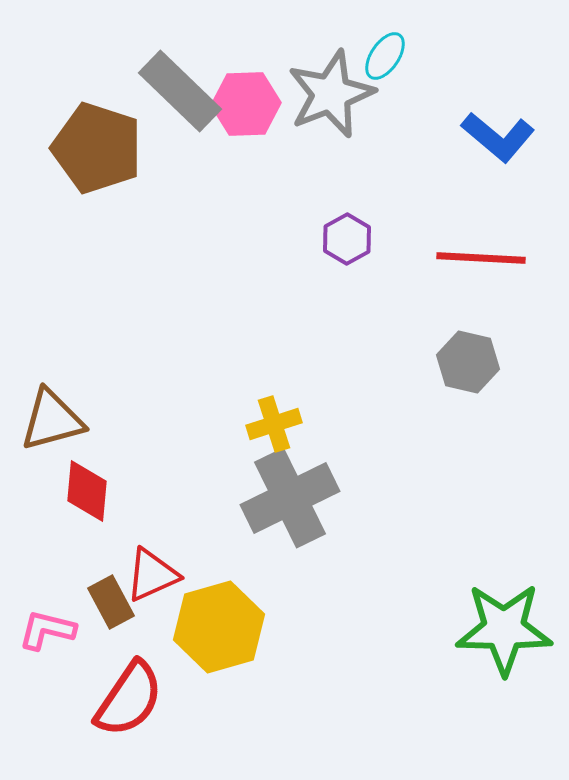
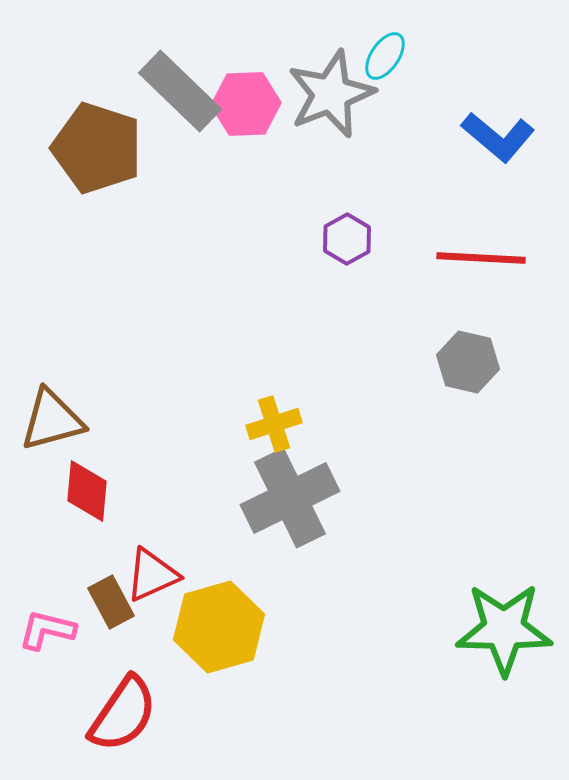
red semicircle: moved 6 px left, 15 px down
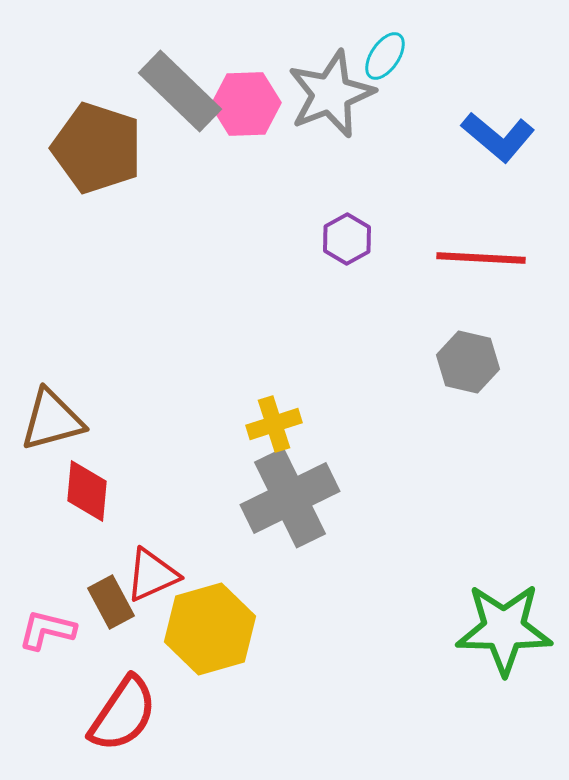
yellow hexagon: moved 9 px left, 2 px down
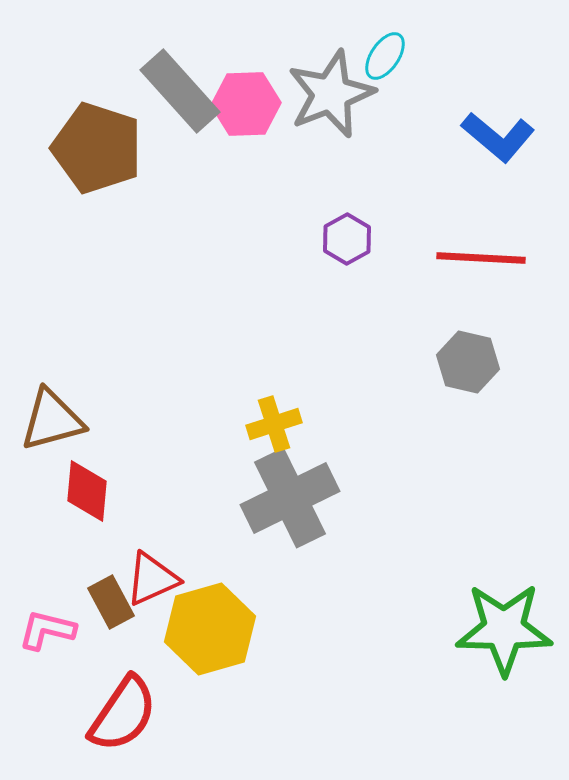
gray rectangle: rotated 4 degrees clockwise
red triangle: moved 4 px down
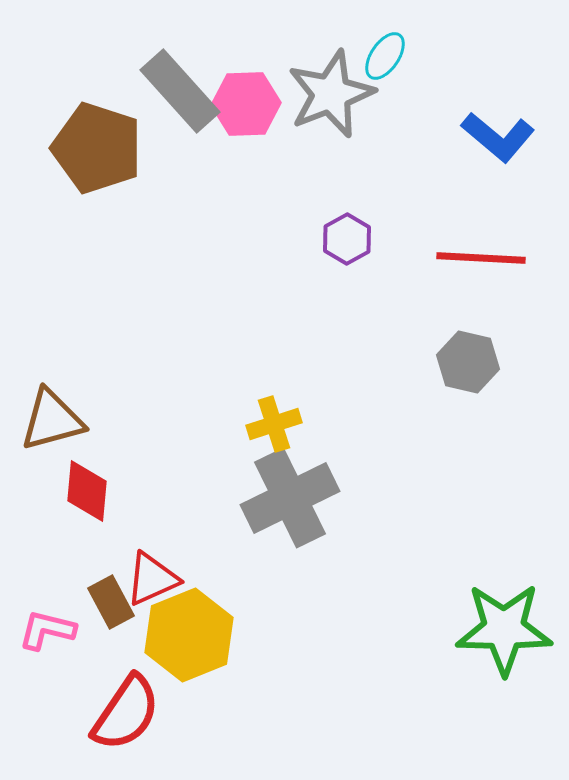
yellow hexagon: moved 21 px left, 6 px down; rotated 6 degrees counterclockwise
red semicircle: moved 3 px right, 1 px up
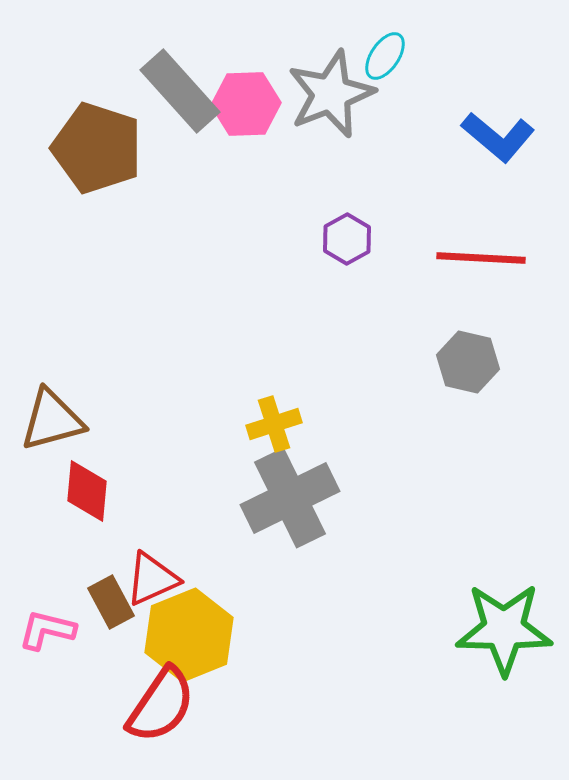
red semicircle: moved 35 px right, 8 px up
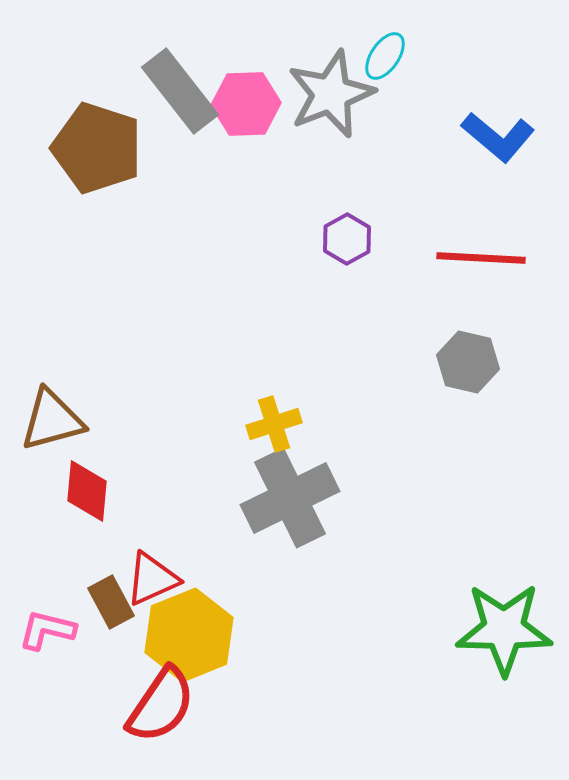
gray rectangle: rotated 4 degrees clockwise
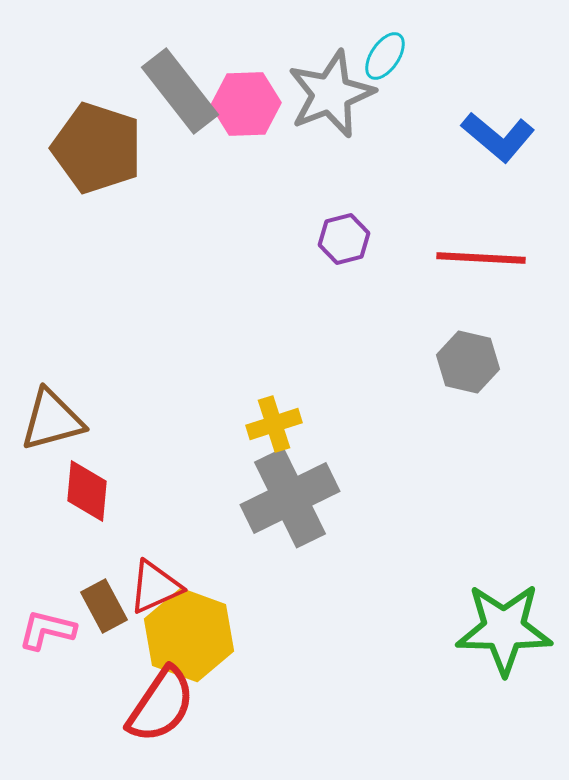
purple hexagon: moved 3 px left; rotated 15 degrees clockwise
red triangle: moved 3 px right, 8 px down
brown rectangle: moved 7 px left, 4 px down
yellow hexagon: rotated 18 degrees counterclockwise
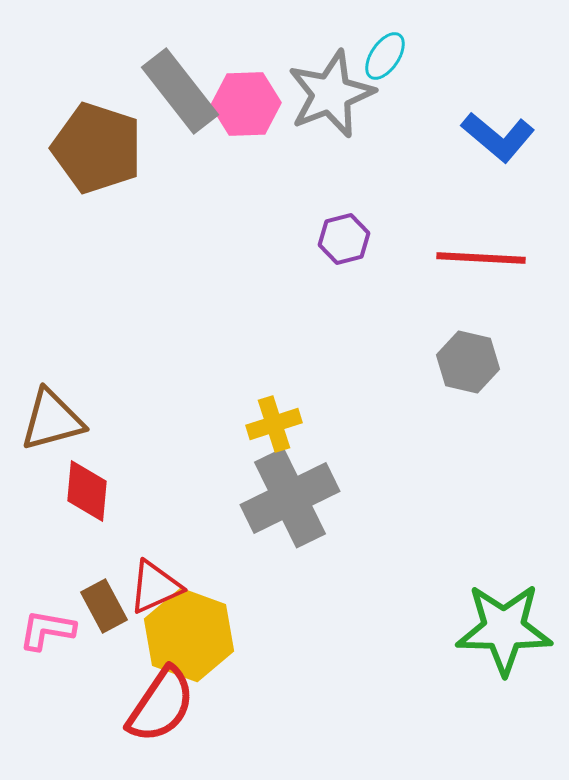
pink L-shape: rotated 4 degrees counterclockwise
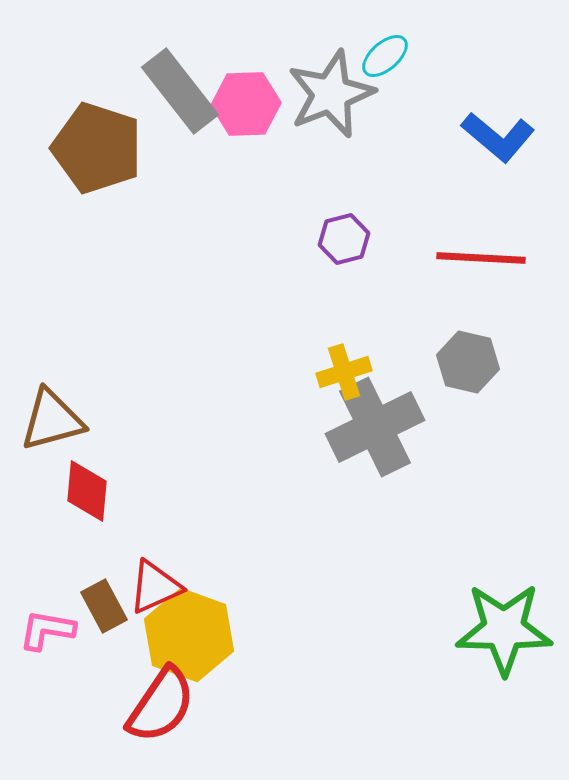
cyan ellipse: rotated 15 degrees clockwise
yellow cross: moved 70 px right, 52 px up
gray cross: moved 85 px right, 71 px up
